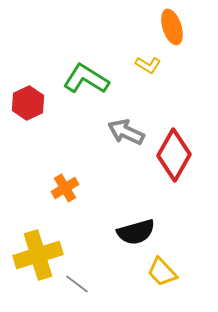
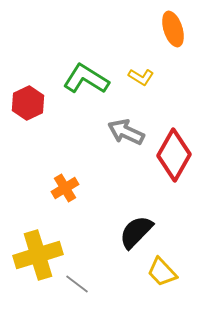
orange ellipse: moved 1 px right, 2 px down
yellow L-shape: moved 7 px left, 12 px down
black semicircle: rotated 150 degrees clockwise
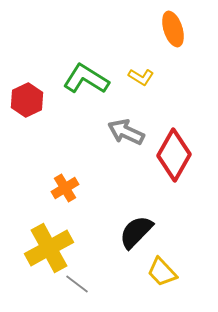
red hexagon: moved 1 px left, 3 px up
yellow cross: moved 11 px right, 7 px up; rotated 12 degrees counterclockwise
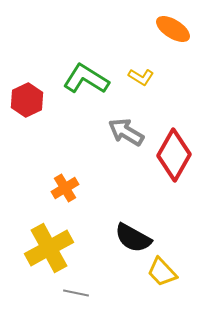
orange ellipse: rotated 40 degrees counterclockwise
gray arrow: rotated 6 degrees clockwise
black semicircle: moved 3 px left, 6 px down; rotated 105 degrees counterclockwise
gray line: moved 1 px left, 9 px down; rotated 25 degrees counterclockwise
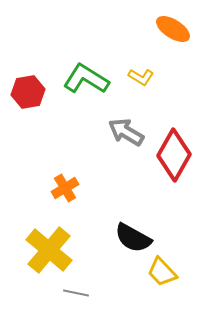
red hexagon: moved 1 px right, 8 px up; rotated 16 degrees clockwise
yellow cross: moved 2 px down; rotated 21 degrees counterclockwise
